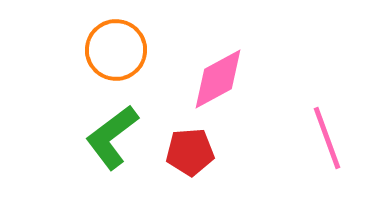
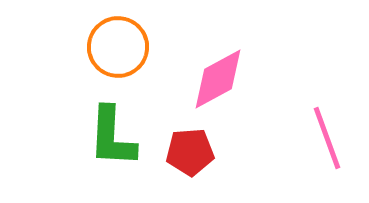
orange circle: moved 2 px right, 3 px up
green L-shape: rotated 50 degrees counterclockwise
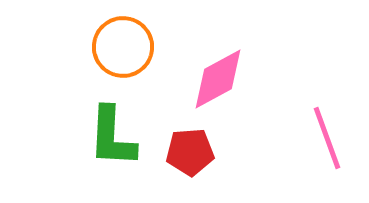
orange circle: moved 5 px right
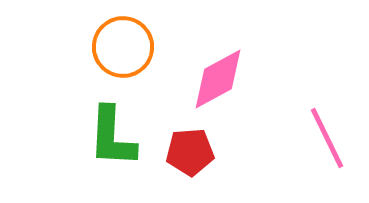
pink line: rotated 6 degrees counterclockwise
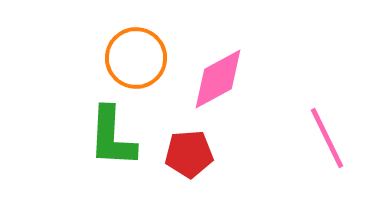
orange circle: moved 13 px right, 11 px down
red pentagon: moved 1 px left, 2 px down
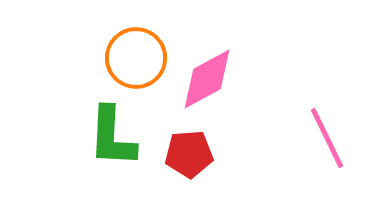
pink diamond: moved 11 px left
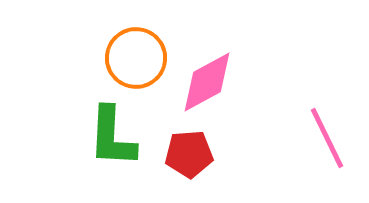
pink diamond: moved 3 px down
